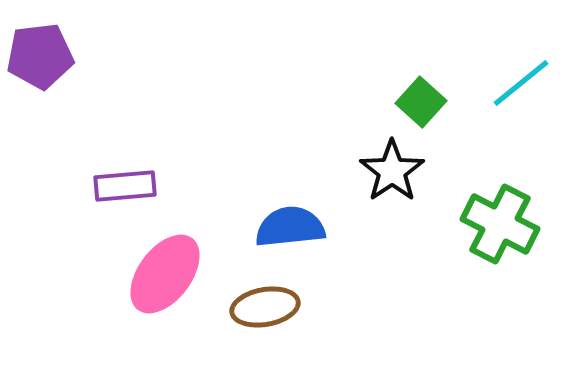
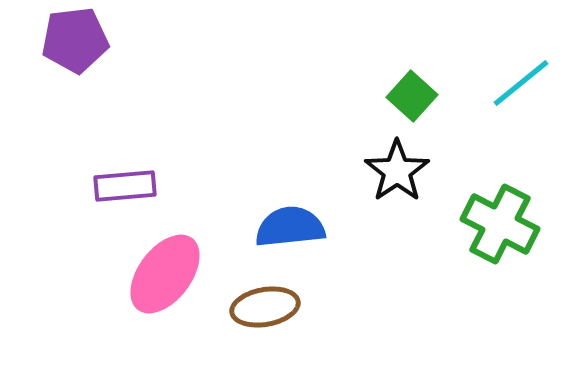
purple pentagon: moved 35 px right, 16 px up
green square: moved 9 px left, 6 px up
black star: moved 5 px right
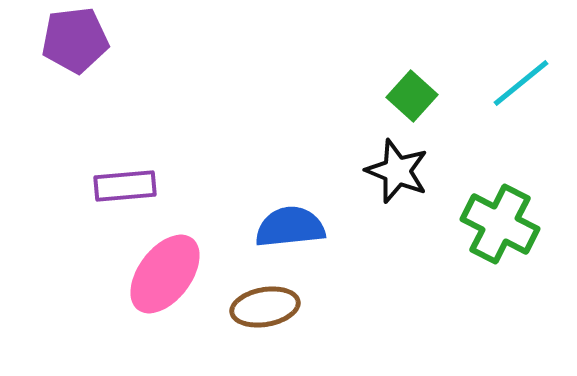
black star: rotated 16 degrees counterclockwise
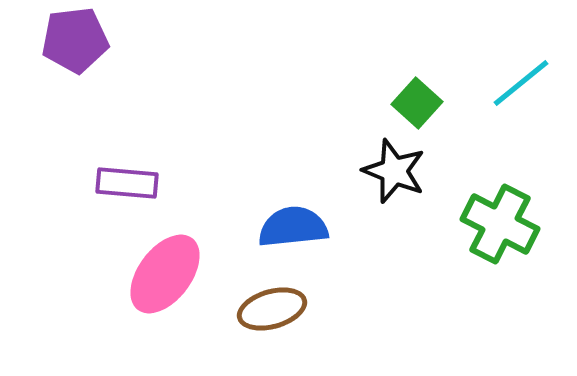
green square: moved 5 px right, 7 px down
black star: moved 3 px left
purple rectangle: moved 2 px right, 3 px up; rotated 10 degrees clockwise
blue semicircle: moved 3 px right
brown ellipse: moved 7 px right, 2 px down; rotated 6 degrees counterclockwise
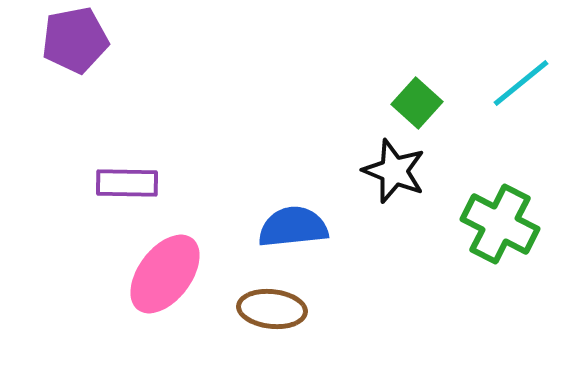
purple pentagon: rotated 4 degrees counterclockwise
purple rectangle: rotated 4 degrees counterclockwise
brown ellipse: rotated 22 degrees clockwise
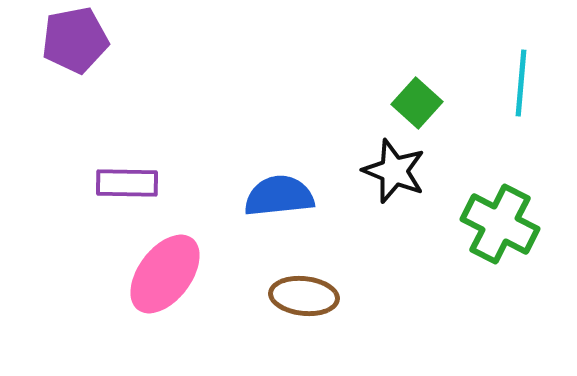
cyan line: rotated 46 degrees counterclockwise
blue semicircle: moved 14 px left, 31 px up
brown ellipse: moved 32 px right, 13 px up
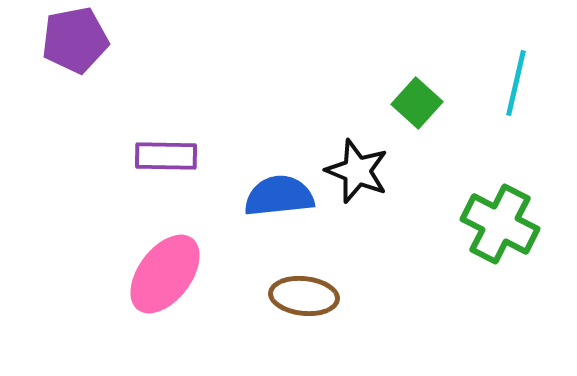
cyan line: moved 5 px left; rotated 8 degrees clockwise
black star: moved 37 px left
purple rectangle: moved 39 px right, 27 px up
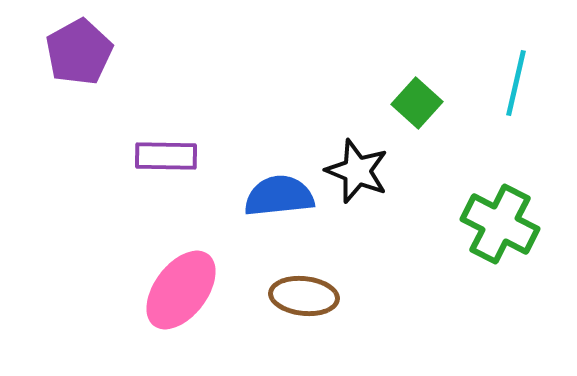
purple pentagon: moved 4 px right, 12 px down; rotated 18 degrees counterclockwise
pink ellipse: moved 16 px right, 16 px down
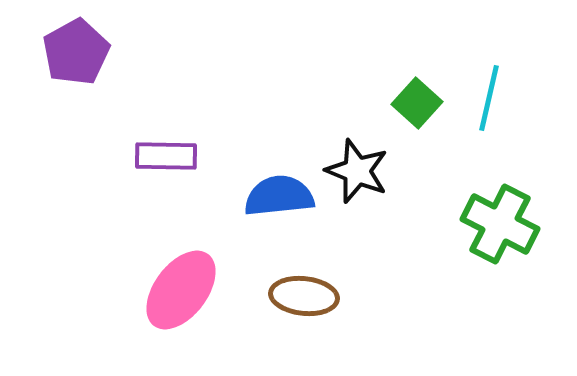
purple pentagon: moved 3 px left
cyan line: moved 27 px left, 15 px down
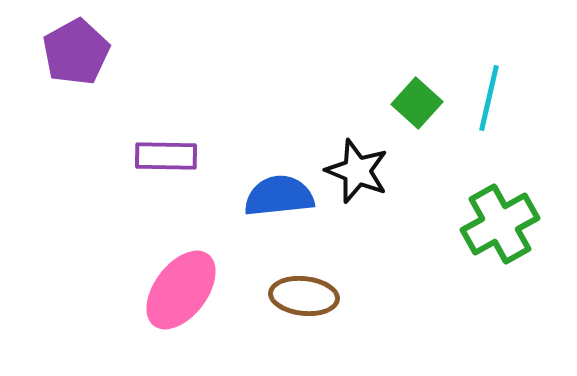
green cross: rotated 34 degrees clockwise
